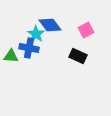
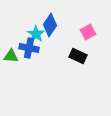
blue diamond: rotated 70 degrees clockwise
pink square: moved 2 px right, 2 px down
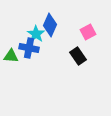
blue diamond: rotated 10 degrees counterclockwise
black rectangle: rotated 30 degrees clockwise
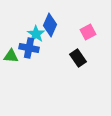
black rectangle: moved 2 px down
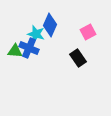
cyan star: rotated 18 degrees counterclockwise
blue cross: rotated 12 degrees clockwise
green triangle: moved 4 px right, 5 px up
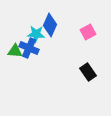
cyan star: rotated 12 degrees counterclockwise
black rectangle: moved 10 px right, 14 px down
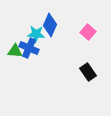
pink square: rotated 21 degrees counterclockwise
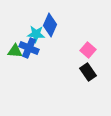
pink square: moved 18 px down
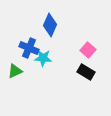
cyan star: moved 7 px right, 24 px down
green triangle: moved 20 px down; rotated 28 degrees counterclockwise
black rectangle: moved 2 px left; rotated 24 degrees counterclockwise
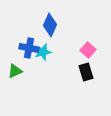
blue cross: rotated 12 degrees counterclockwise
cyan star: moved 6 px up; rotated 18 degrees counterclockwise
black rectangle: rotated 42 degrees clockwise
